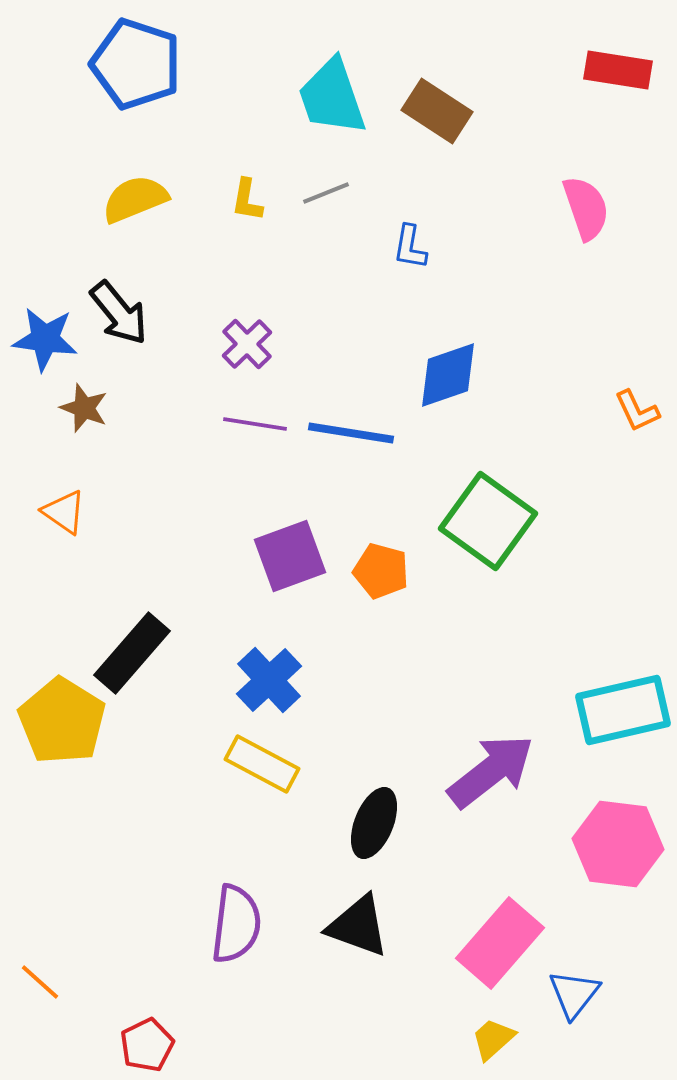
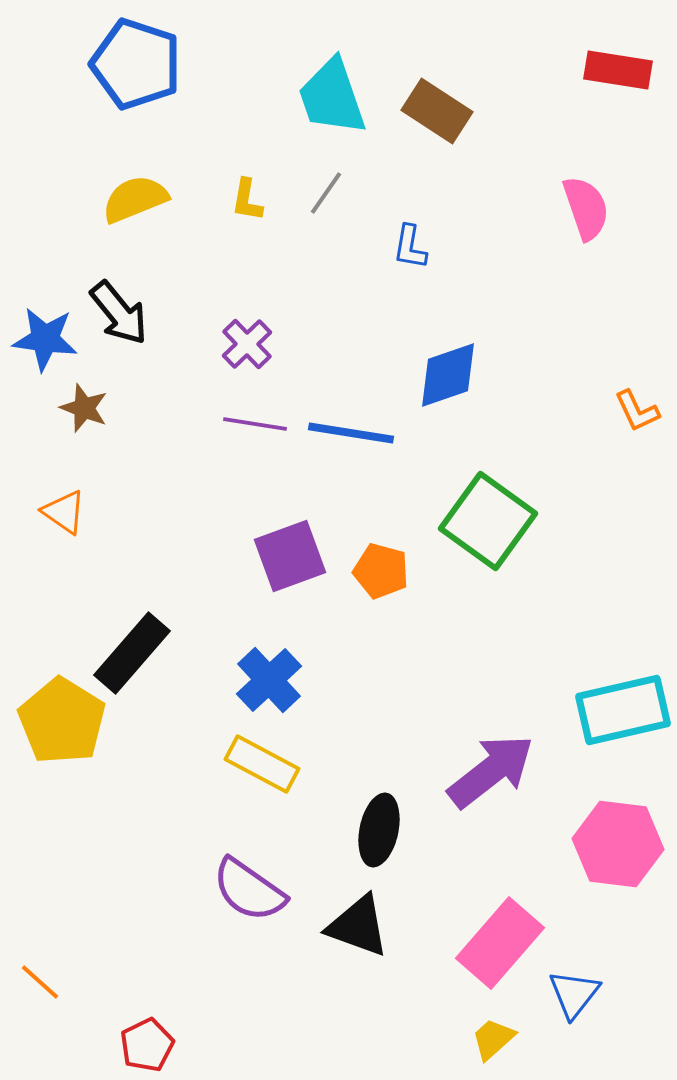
gray line: rotated 33 degrees counterclockwise
black ellipse: moved 5 px right, 7 px down; rotated 10 degrees counterclockwise
purple semicircle: moved 13 px right, 34 px up; rotated 118 degrees clockwise
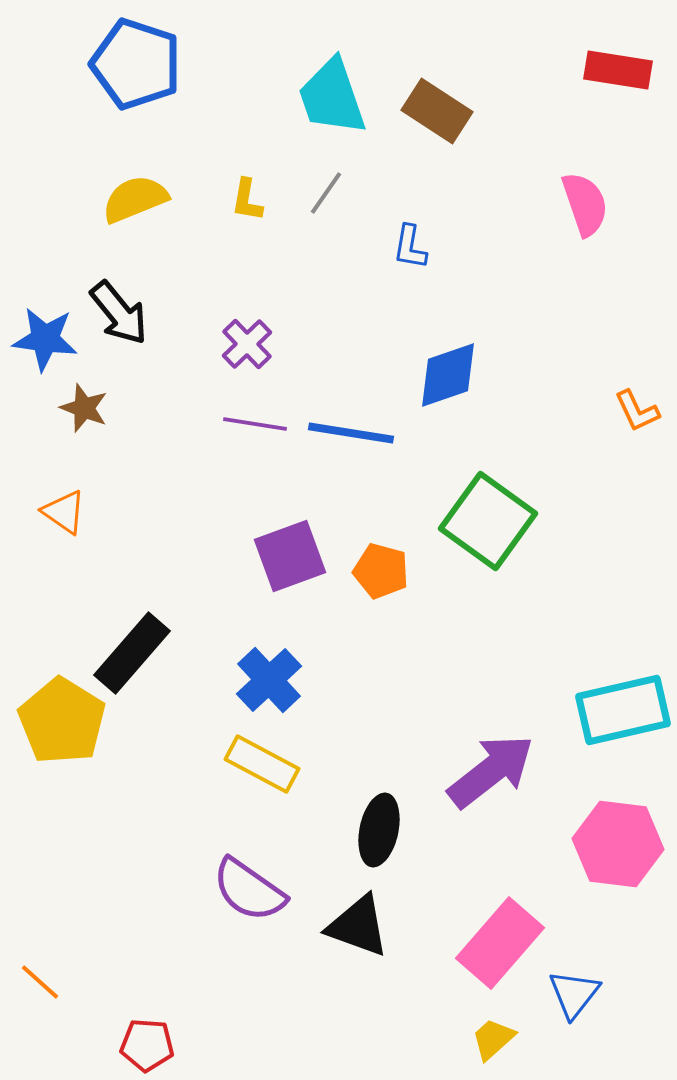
pink semicircle: moved 1 px left, 4 px up
red pentagon: rotated 30 degrees clockwise
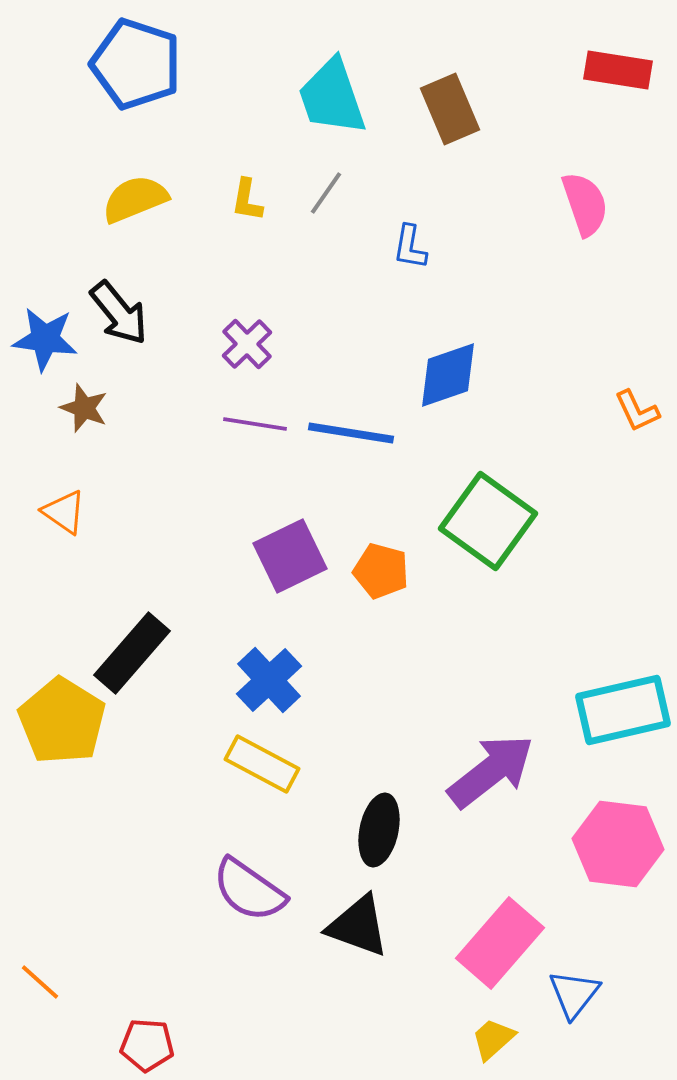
brown rectangle: moved 13 px right, 2 px up; rotated 34 degrees clockwise
purple square: rotated 6 degrees counterclockwise
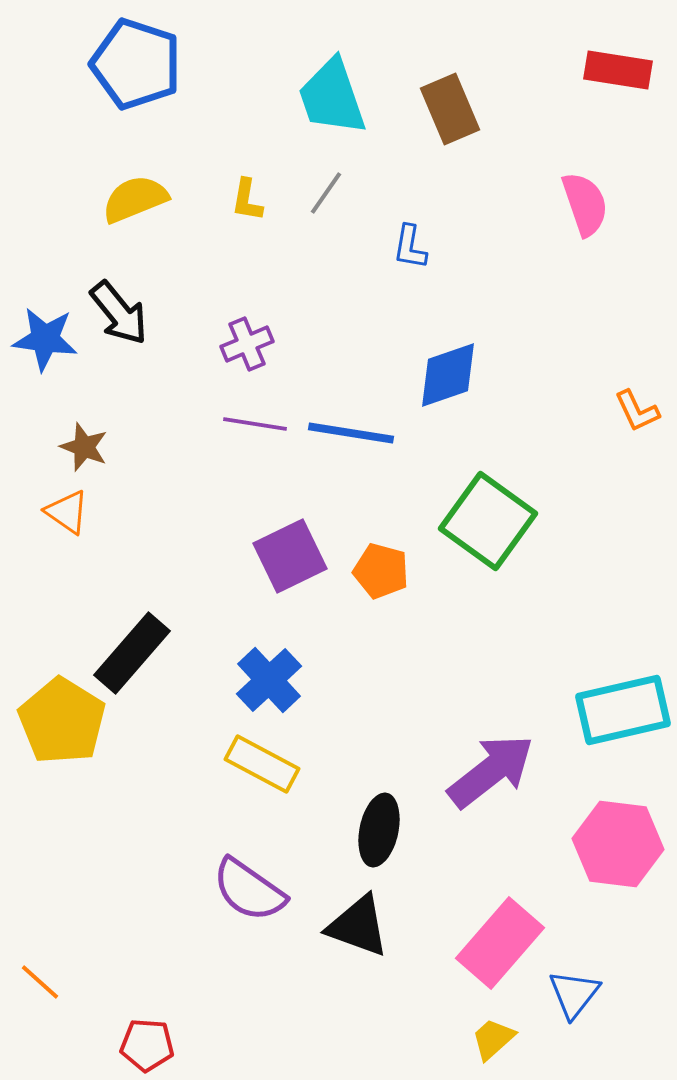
purple cross: rotated 21 degrees clockwise
brown star: moved 39 px down
orange triangle: moved 3 px right
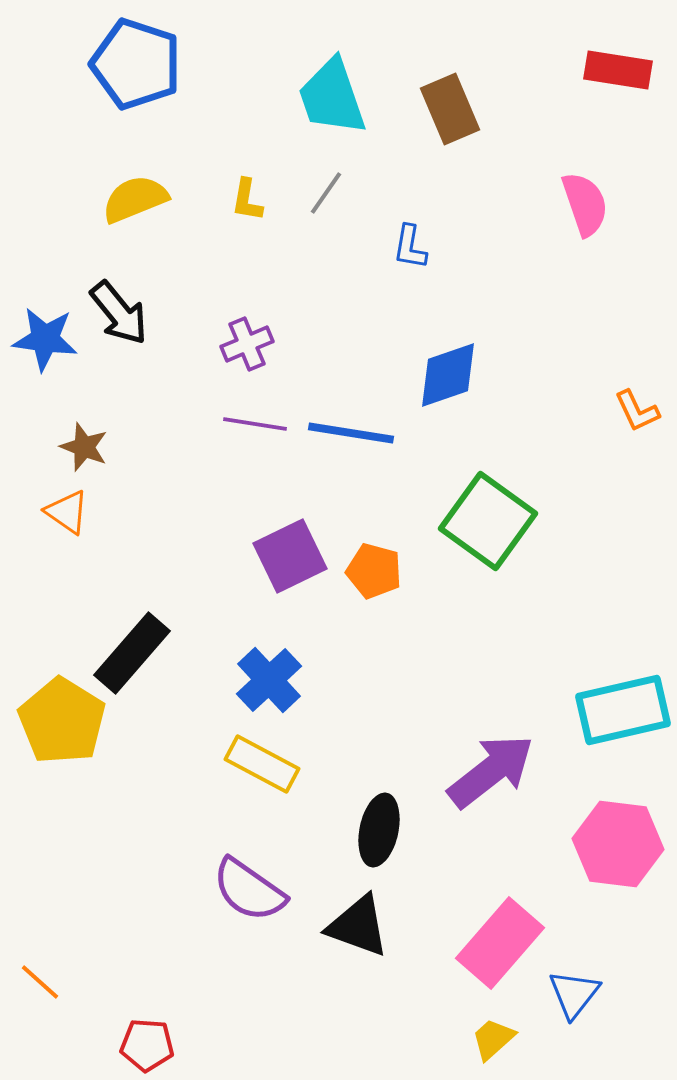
orange pentagon: moved 7 px left
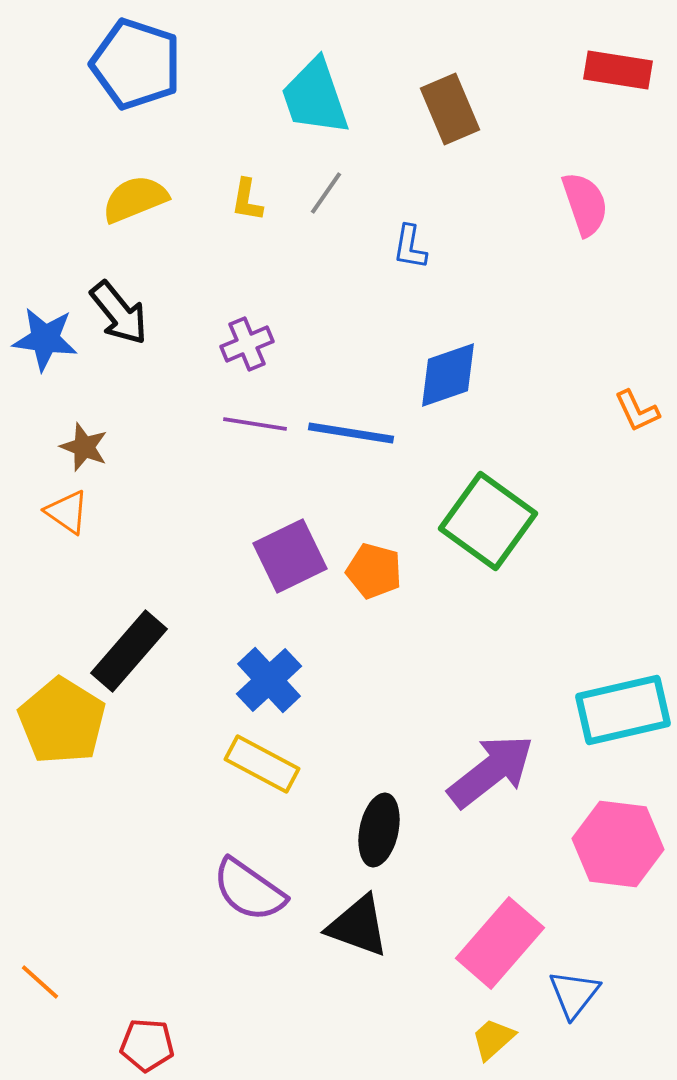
cyan trapezoid: moved 17 px left
black rectangle: moved 3 px left, 2 px up
